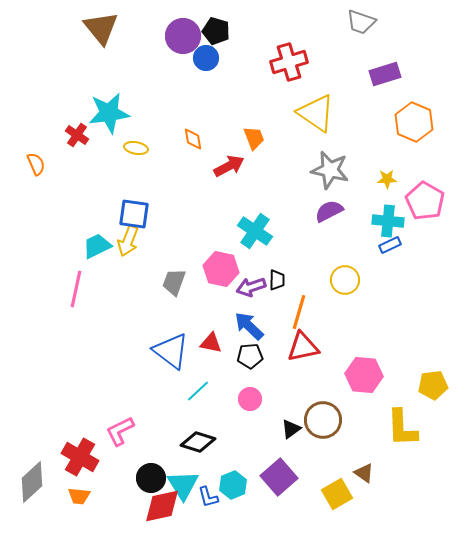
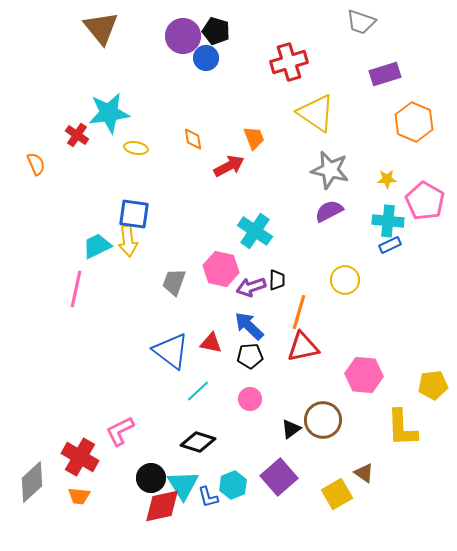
yellow arrow at (128, 241): rotated 28 degrees counterclockwise
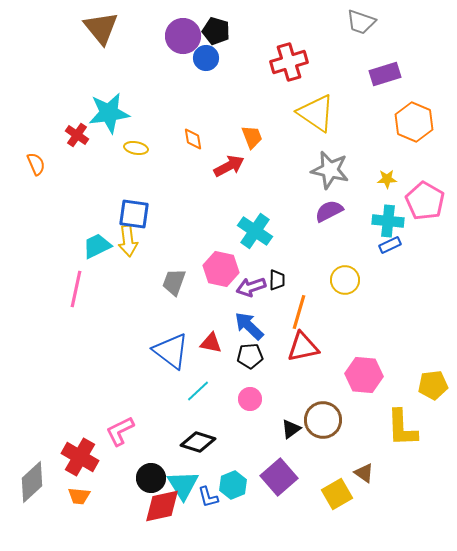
orange trapezoid at (254, 138): moved 2 px left, 1 px up
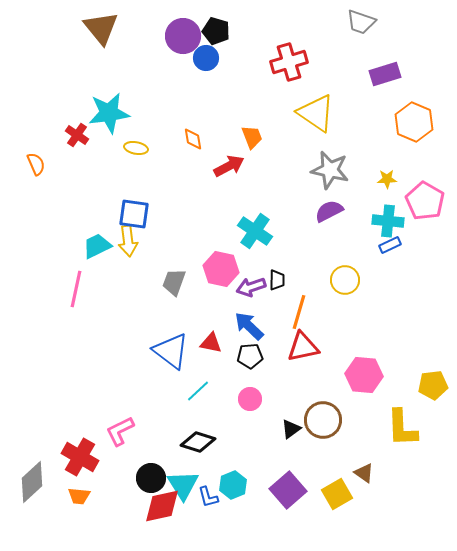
purple square at (279, 477): moved 9 px right, 13 px down
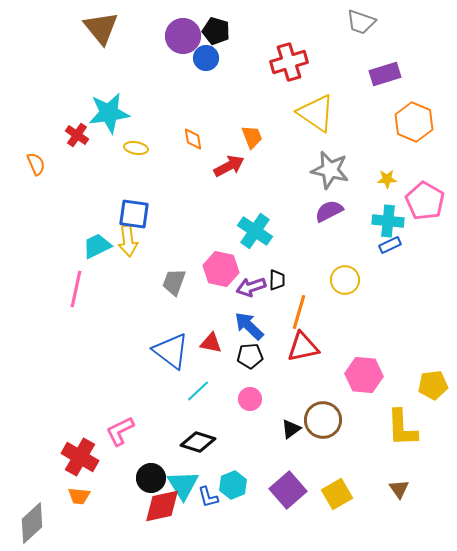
brown triangle at (364, 473): moved 35 px right, 16 px down; rotated 20 degrees clockwise
gray diamond at (32, 482): moved 41 px down
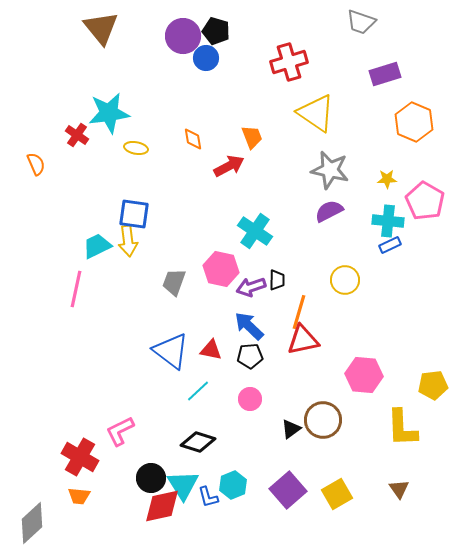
red triangle at (211, 343): moved 7 px down
red triangle at (303, 347): moved 7 px up
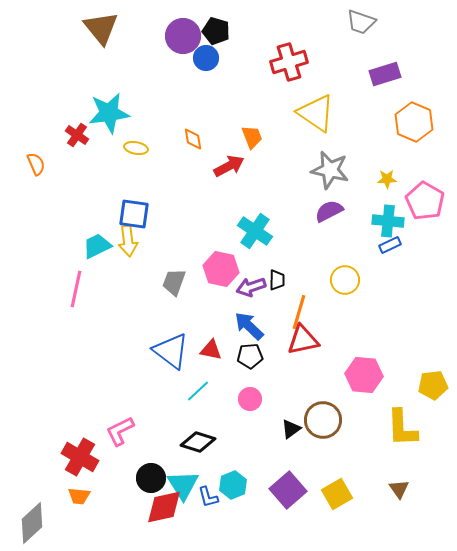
red diamond at (162, 506): moved 2 px right, 1 px down
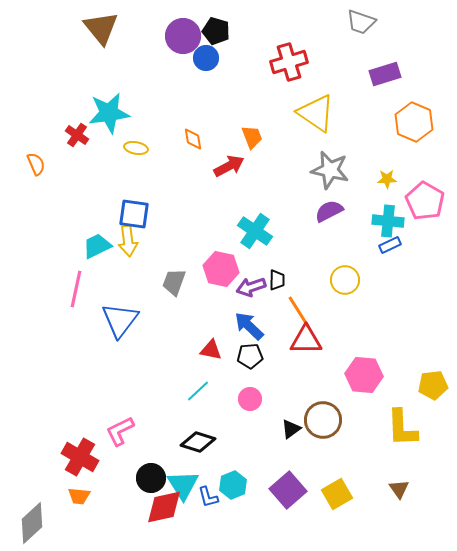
orange line at (299, 312): rotated 48 degrees counterclockwise
red triangle at (303, 340): moved 3 px right; rotated 12 degrees clockwise
blue triangle at (171, 351): moved 51 px left, 31 px up; rotated 30 degrees clockwise
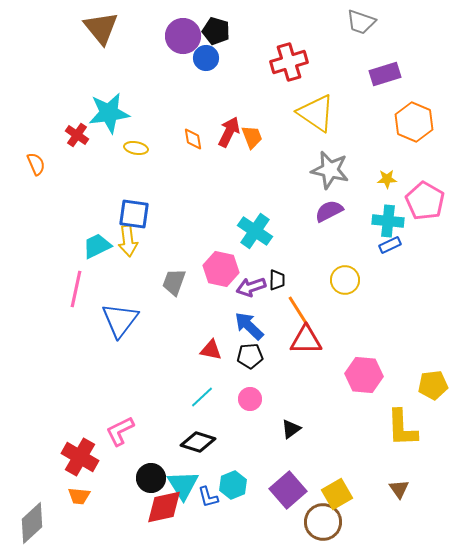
red arrow at (229, 166): moved 34 px up; rotated 36 degrees counterclockwise
cyan line at (198, 391): moved 4 px right, 6 px down
brown circle at (323, 420): moved 102 px down
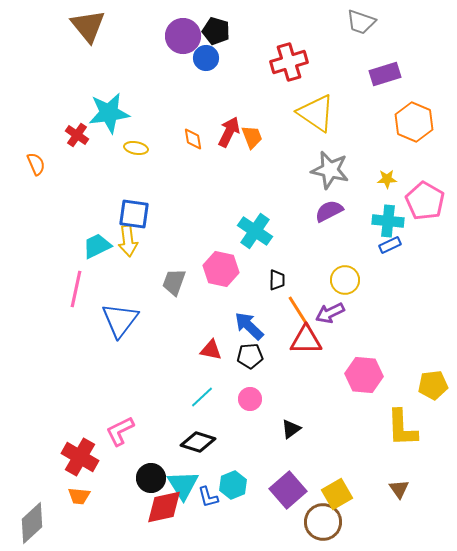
brown triangle at (101, 28): moved 13 px left, 2 px up
purple arrow at (251, 287): moved 79 px right, 26 px down; rotated 8 degrees counterclockwise
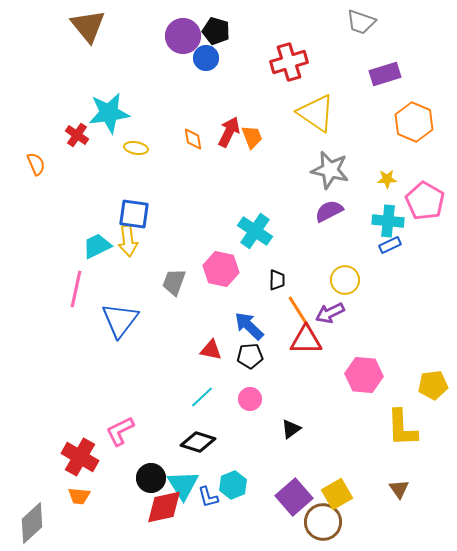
purple square at (288, 490): moved 6 px right, 7 px down
